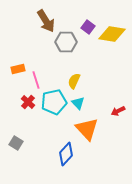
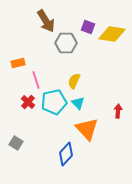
purple square: rotated 16 degrees counterclockwise
gray hexagon: moved 1 px down
orange rectangle: moved 6 px up
red arrow: rotated 120 degrees clockwise
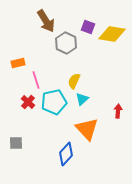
gray hexagon: rotated 25 degrees clockwise
cyan triangle: moved 4 px right, 4 px up; rotated 32 degrees clockwise
gray square: rotated 32 degrees counterclockwise
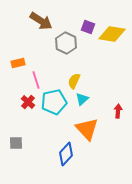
brown arrow: moved 5 px left; rotated 25 degrees counterclockwise
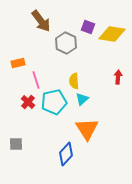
brown arrow: rotated 20 degrees clockwise
yellow semicircle: rotated 28 degrees counterclockwise
red arrow: moved 34 px up
orange triangle: rotated 10 degrees clockwise
gray square: moved 1 px down
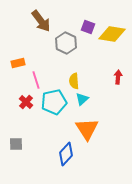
red cross: moved 2 px left
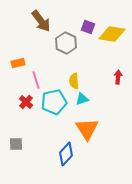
cyan triangle: rotated 24 degrees clockwise
